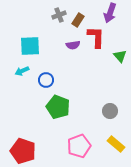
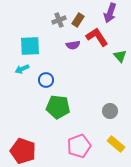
gray cross: moved 5 px down
red L-shape: moved 1 px right; rotated 35 degrees counterclockwise
cyan arrow: moved 2 px up
green pentagon: rotated 15 degrees counterclockwise
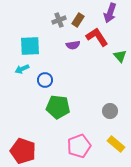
blue circle: moved 1 px left
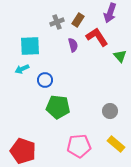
gray cross: moved 2 px left, 2 px down
purple semicircle: rotated 96 degrees counterclockwise
pink pentagon: rotated 15 degrees clockwise
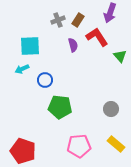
gray cross: moved 1 px right, 2 px up
green pentagon: moved 2 px right
gray circle: moved 1 px right, 2 px up
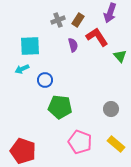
pink pentagon: moved 1 px right, 4 px up; rotated 25 degrees clockwise
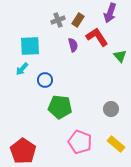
cyan arrow: rotated 24 degrees counterclockwise
red pentagon: rotated 15 degrees clockwise
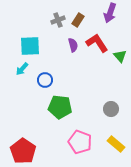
red L-shape: moved 6 px down
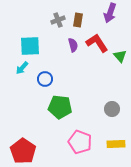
brown rectangle: rotated 24 degrees counterclockwise
cyan arrow: moved 1 px up
blue circle: moved 1 px up
gray circle: moved 1 px right
yellow rectangle: rotated 42 degrees counterclockwise
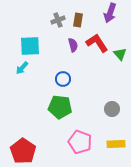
green triangle: moved 2 px up
blue circle: moved 18 px right
